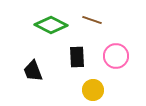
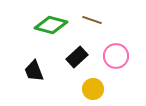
green diamond: rotated 12 degrees counterclockwise
black rectangle: rotated 50 degrees clockwise
black trapezoid: moved 1 px right
yellow circle: moved 1 px up
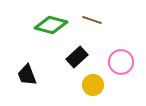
pink circle: moved 5 px right, 6 px down
black trapezoid: moved 7 px left, 4 px down
yellow circle: moved 4 px up
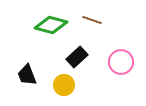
yellow circle: moved 29 px left
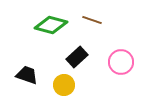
black trapezoid: rotated 130 degrees clockwise
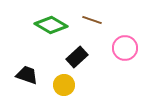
green diamond: rotated 16 degrees clockwise
pink circle: moved 4 px right, 14 px up
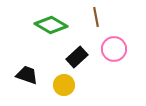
brown line: moved 4 px right, 3 px up; rotated 60 degrees clockwise
pink circle: moved 11 px left, 1 px down
